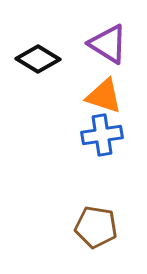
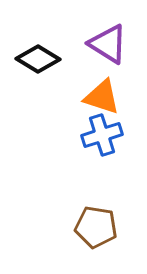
orange triangle: moved 2 px left, 1 px down
blue cross: rotated 9 degrees counterclockwise
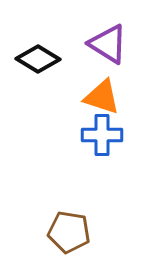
blue cross: rotated 18 degrees clockwise
brown pentagon: moved 27 px left, 5 px down
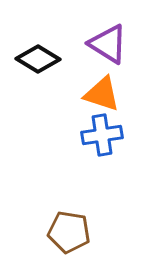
orange triangle: moved 3 px up
blue cross: rotated 9 degrees counterclockwise
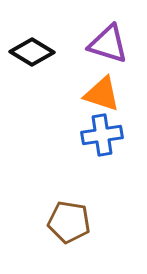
purple triangle: rotated 15 degrees counterclockwise
black diamond: moved 6 px left, 7 px up
brown pentagon: moved 10 px up
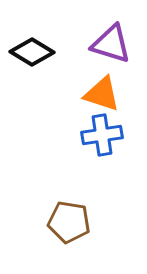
purple triangle: moved 3 px right
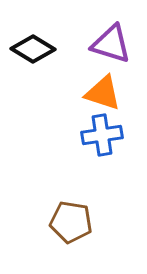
black diamond: moved 1 px right, 3 px up
orange triangle: moved 1 px right, 1 px up
brown pentagon: moved 2 px right
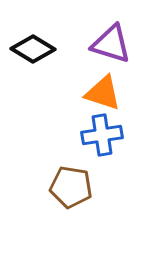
brown pentagon: moved 35 px up
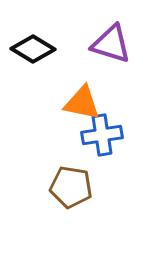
orange triangle: moved 21 px left, 10 px down; rotated 6 degrees counterclockwise
